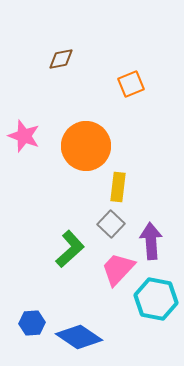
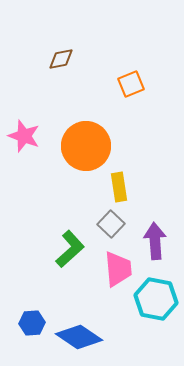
yellow rectangle: moved 1 px right; rotated 16 degrees counterclockwise
purple arrow: moved 4 px right
pink trapezoid: rotated 132 degrees clockwise
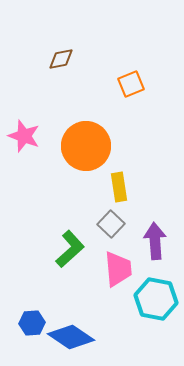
blue diamond: moved 8 px left
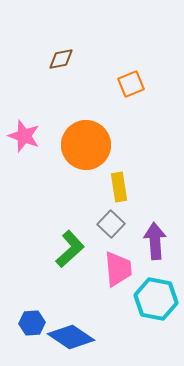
orange circle: moved 1 px up
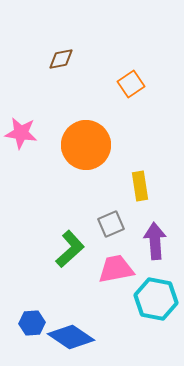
orange square: rotated 12 degrees counterclockwise
pink star: moved 3 px left, 3 px up; rotated 12 degrees counterclockwise
yellow rectangle: moved 21 px right, 1 px up
gray square: rotated 24 degrees clockwise
pink trapezoid: moved 2 px left; rotated 96 degrees counterclockwise
